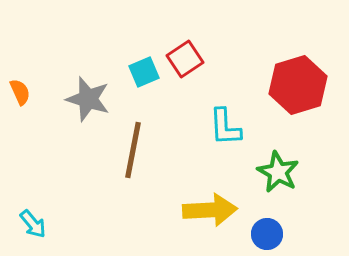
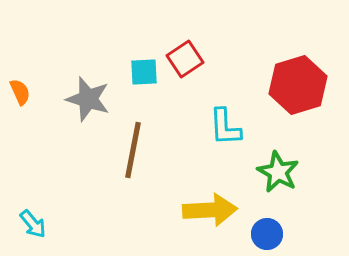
cyan square: rotated 20 degrees clockwise
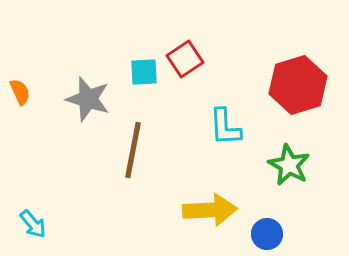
green star: moved 11 px right, 7 px up
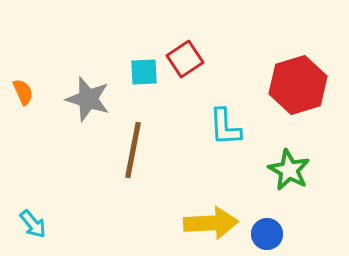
orange semicircle: moved 3 px right
green star: moved 5 px down
yellow arrow: moved 1 px right, 13 px down
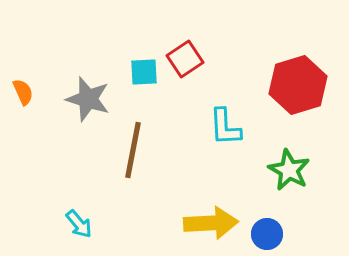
cyan arrow: moved 46 px right
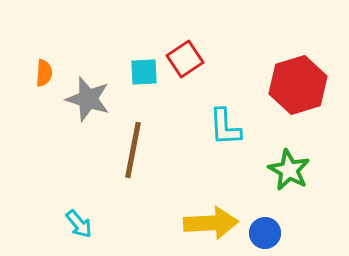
orange semicircle: moved 21 px right, 19 px up; rotated 28 degrees clockwise
blue circle: moved 2 px left, 1 px up
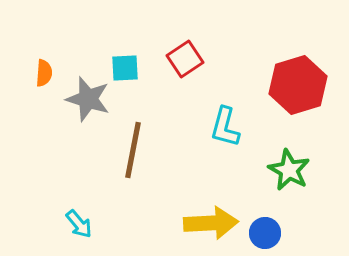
cyan square: moved 19 px left, 4 px up
cyan L-shape: rotated 18 degrees clockwise
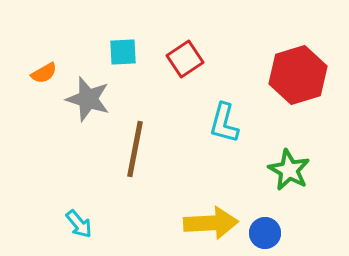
cyan square: moved 2 px left, 16 px up
orange semicircle: rotated 56 degrees clockwise
red hexagon: moved 10 px up
cyan L-shape: moved 1 px left, 4 px up
brown line: moved 2 px right, 1 px up
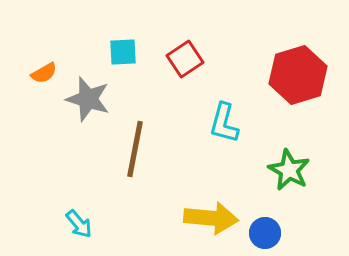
yellow arrow: moved 5 px up; rotated 8 degrees clockwise
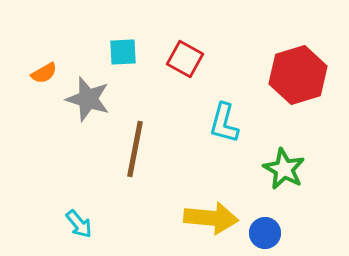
red square: rotated 27 degrees counterclockwise
green star: moved 5 px left, 1 px up
